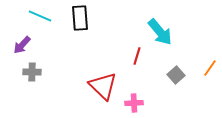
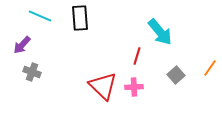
gray cross: rotated 18 degrees clockwise
pink cross: moved 16 px up
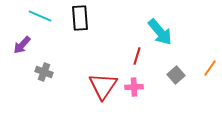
gray cross: moved 12 px right
red triangle: rotated 20 degrees clockwise
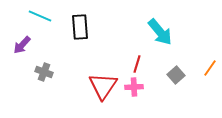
black rectangle: moved 9 px down
red line: moved 8 px down
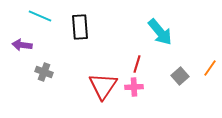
purple arrow: rotated 54 degrees clockwise
gray square: moved 4 px right, 1 px down
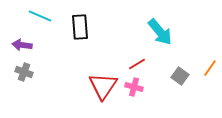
red line: rotated 42 degrees clockwise
gray cross: moved 20 px left
gray square: rotated 12 degrees counterclockwise
pink cross: rotated 18 degrees clockwise
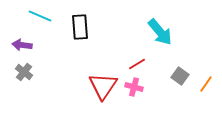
orange line: moved 4 px left, 16 px down
gray cross: rotated 18 degrees clockwise
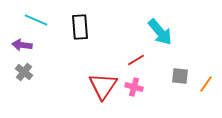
cyan line: moved 4 px left, 4 px down
red line: moved 1 px left, 4 px up
gray square: rotated 30 degrees counterclockwise
